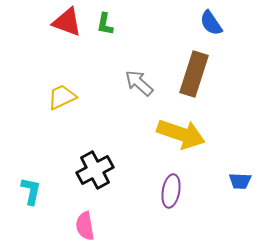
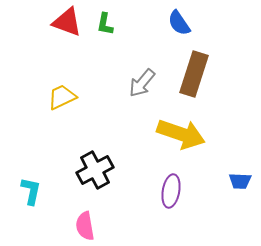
blue semicircle: moved 32 px left
gray arrow: moved 3 px right; rotated 92 degrees counterclockwise
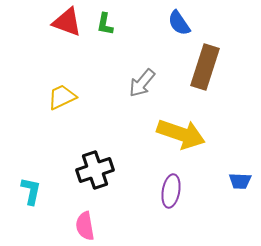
brown rectangle: moved 11 px right, 7 px up
black cross: rotated 9 degrees clockwise
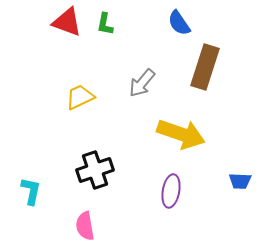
yellow trapezoid: moved 18 px right
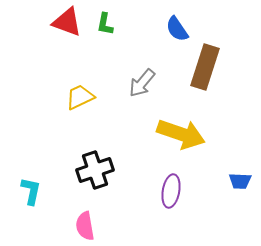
blue semicircle: moved 2 px left, 6 px down
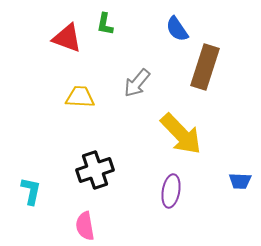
red triangle: moved 16 px down
gray arrow: moved 5 px left
yellow trapezoid: rotated 28 degrees clockwise
yellow arrow: rotated 27 degrees clockwise
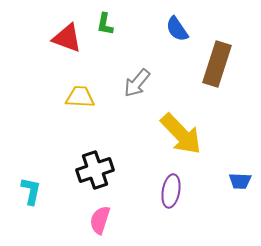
brown rectangle: moved 12 px right, 3 px up
pink semicircle: moved 15 px right, 6 px up; rotated 28 degrees clockwise
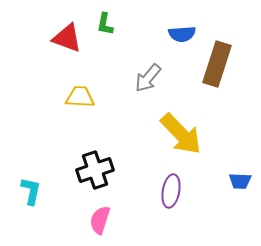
blue semicircle: moved 5 px right, 5 px down; rotated 60 degrees counterclockwise
gray arrow: moved 11 px right, 5 px up
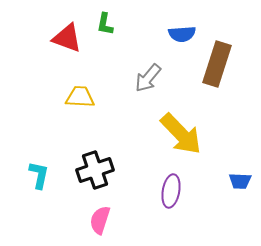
cyan L-shape: moved 8 px right, 16 px up
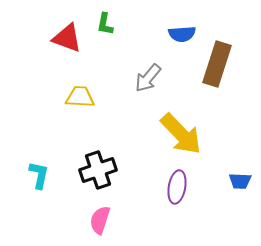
black cross: moved 3 px right
purple ellipse: moved 6 px right, 4 px up
